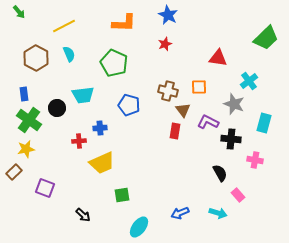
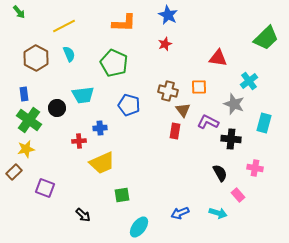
pink cross: moved 8 px down
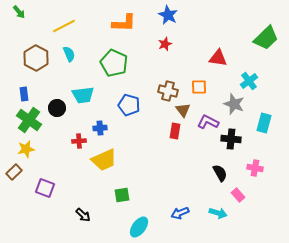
yellow trapezoid: moved 2 px right, 3 px up
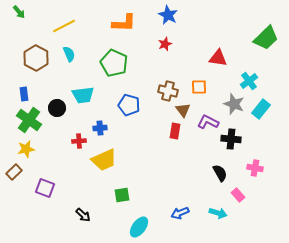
cyan rectangle: moved 3 px left, 14 px up; rotated 24 degrees clockwise
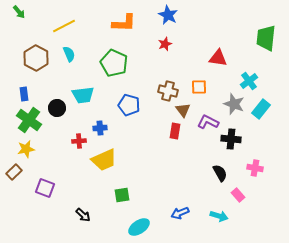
green trapezoid: rotated 140 degrees clockwise
cyan arrow: moved 1 px right, 3 px down
cyan ellipse: rotated 20 degrees clockwise
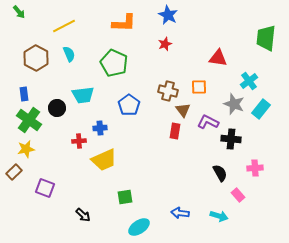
blue pentagon: rotated 20 degrees clockwise
pink cross: rotated 14 degrees counterclockwise
green square: moved 3 px right, 2 px down
blue arrow: rotated 30 degrees clockwise
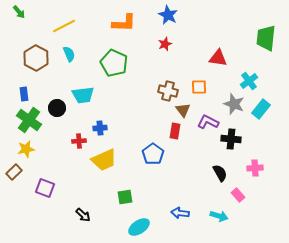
blue pentagon: moved 24 px right, 49 px down
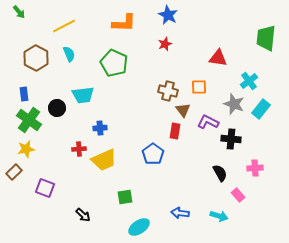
red cross: moved 8 px down
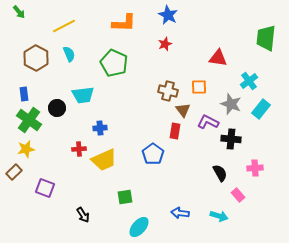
gray star: moved 3 px left
black arrow: rotated 14 degrees clockwise
cyan ellipse: rotated 15 degrees counterclockwise
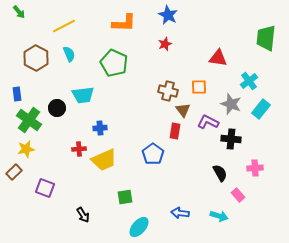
blue rectangle: moved 7 px left
